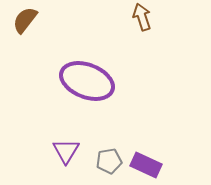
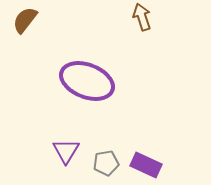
gray pentagon: moved 3 px left, 2 px down
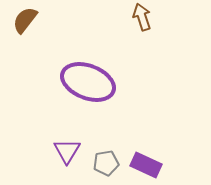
purple ellipse: moved 1 px right, 1 px down
purple triangle: moved 1 px right
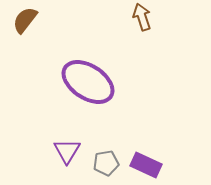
purple ellipse: rotated 12 degrees clockwise
